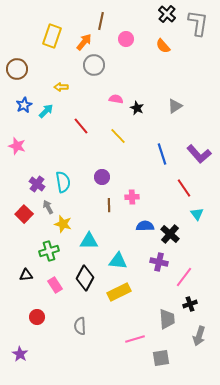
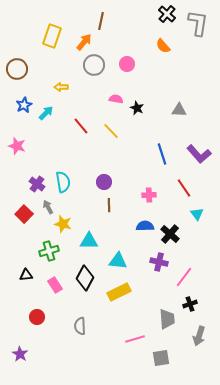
pink circle at (126, 39): moved 1 px right, 25 px down
gray triangle at (175, 106): moved 4 px right, 4 px down; rotated 35 degrees clockwise
cyan arrow at (46, 111): moved 2 px down
yellow line at (118, 136): moved 7 px left, 5 px up
purple circle at (102, 177): moved 2 px right, 5 px down
pink cross at (132, 197): moved 17 px right, 2 px up
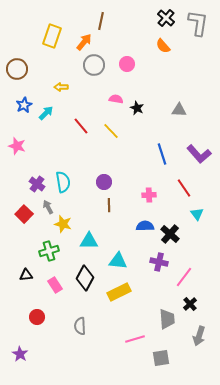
black cross at (167, 14): moved 1 px left, 4 px down
black cross at (190, 304): rotated 24 degrees counterclockwise
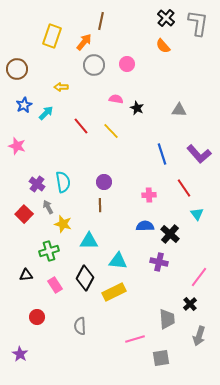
brown line at (109, 205): moved 9 px left
pink line at (184, 277): moved 15 px right
yellow rectangle at (119, 292): moved 5 px left
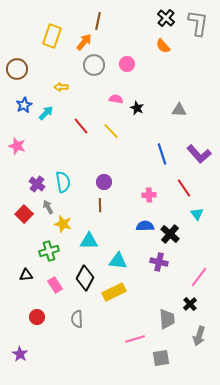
brown line at (101, 21): moved 3 px left
gray semicircle at (80, 326): moved 3 px left, 7 px up
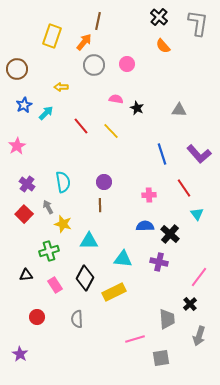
black cross at (166, 18): moved 7 px left, 1 px up
pink star at (17, 146): rotated 24 degrees clockwise
purple cross at (37, 184): moved 10 px left
cyan triangle at (118, 261): moved 5 px right, 2 px up
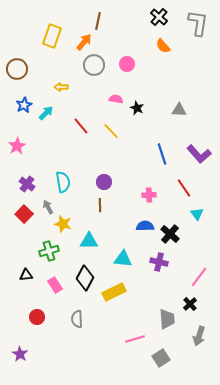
gray square at (161, 358): rotated 24 degrees counterclockwise
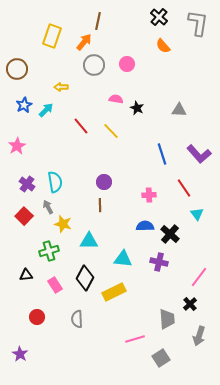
cyan arrow at (46, 113): moved 3 px up
cyan semicircle at (63, 182): moved 8 px left
red square at (24, 214): moved 2 px down
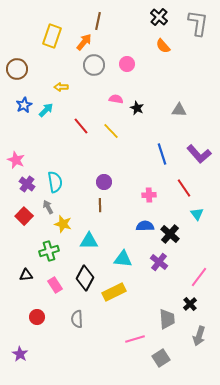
pink star at (17, 146): moved 1 px left, 14 px down; rotated 18 degrees counterclockwise
purple cross at (159, 262): rotated 24 degrees clockwise
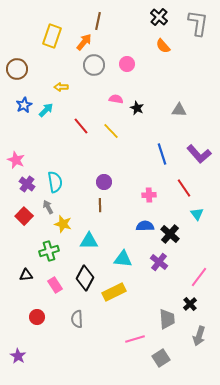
purple star at (20, 354): moved 2 px left, 2 px down
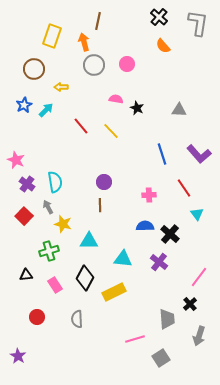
orange arrow at (84, 42): rotated 54 degrees counterclockwise
brown circle at (17, 69): moved 17 px right
